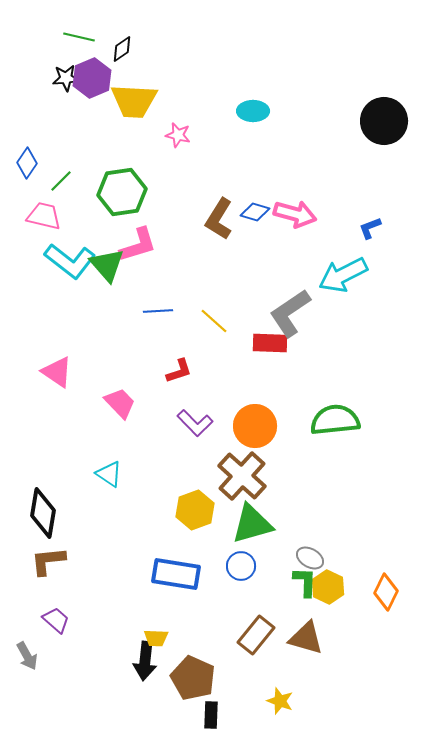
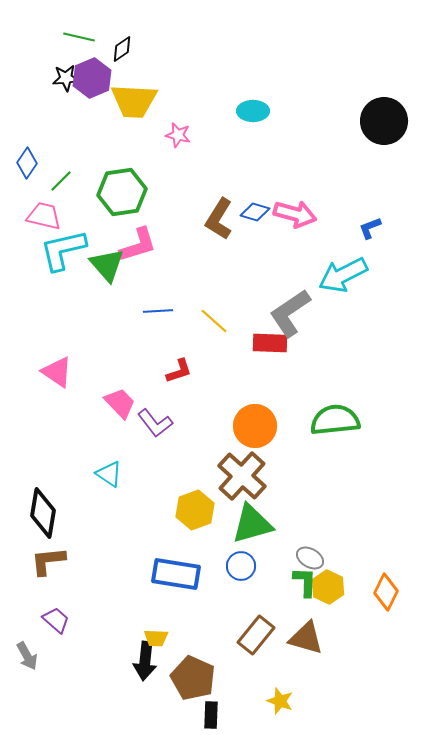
cyan L-shape at (70, 261): moved 7 px left, 11 px up; rotated 129 degrees clockwise
purple L-shape at (195, 423): moved 40 px left; rotated 6 degrees clockwise
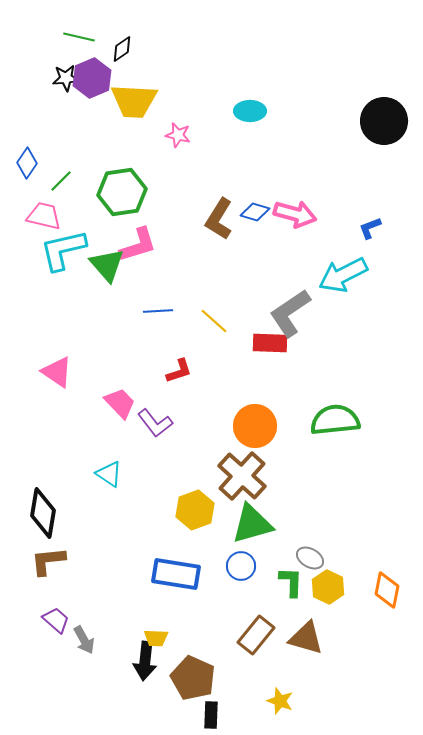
cyan ellipse at (253, 111): moved 3 px left
green L-shape at (305, 582): moved 14 px left
orange diamond at (386, 592): moved 1 px right, 2 px up; rotated 15 degrees counterclockwise
gray arrow at (27, 656): moved 57 px right, 16 px up
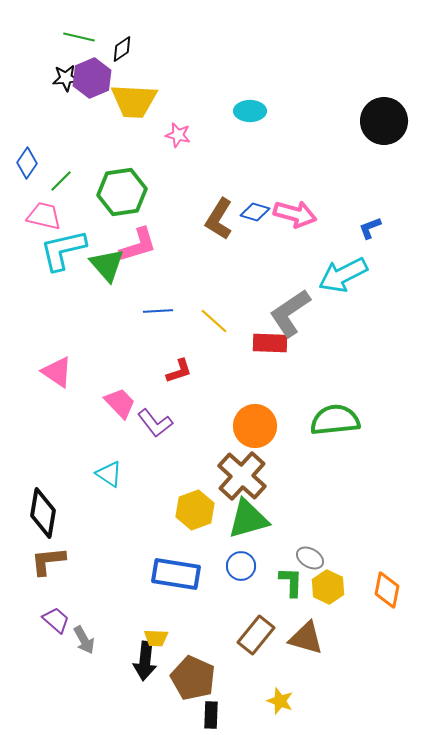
green triangle at (252, 524): moved 4 px left, 5 px up
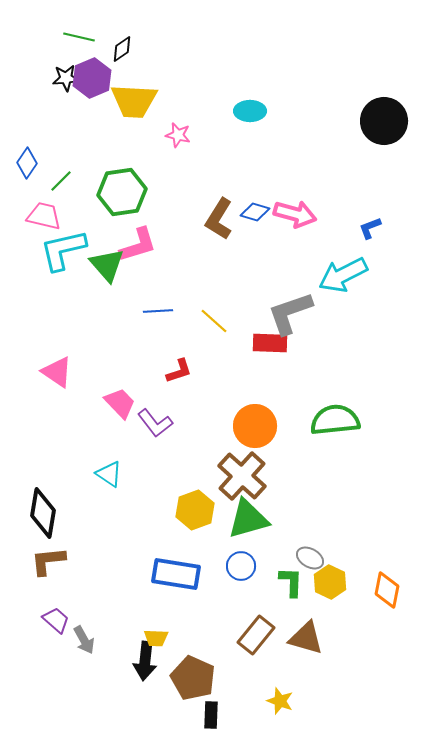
gray L-shape at (290, 313): rotated 15 degrees clockwise
yellow hexagon at (328, 587): moved 2 px right, 5 px up
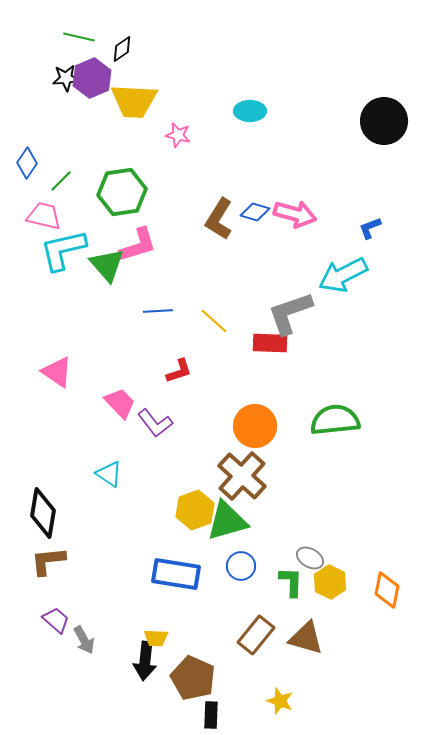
green triangle at (248, 519): moved 21 px left, 2 px down
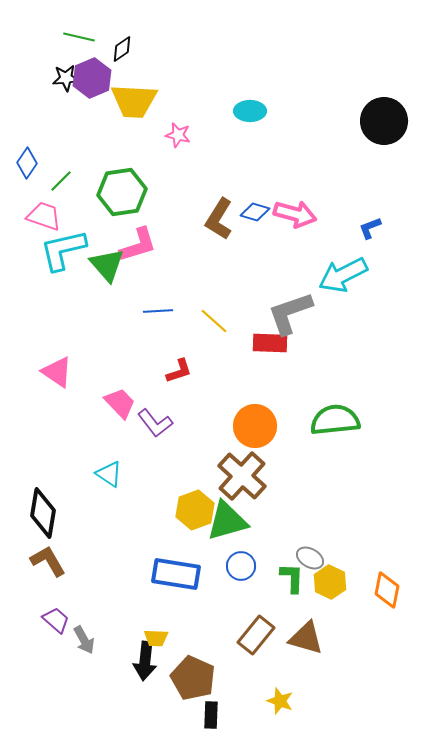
pink trapezoid at (44, 216): rotated 6 degrees clockwise
brown L-shape at (48, 561): rotated 66 degrees clockwise
green L-shape at (291, 582): moved 1 px right, 4 px up
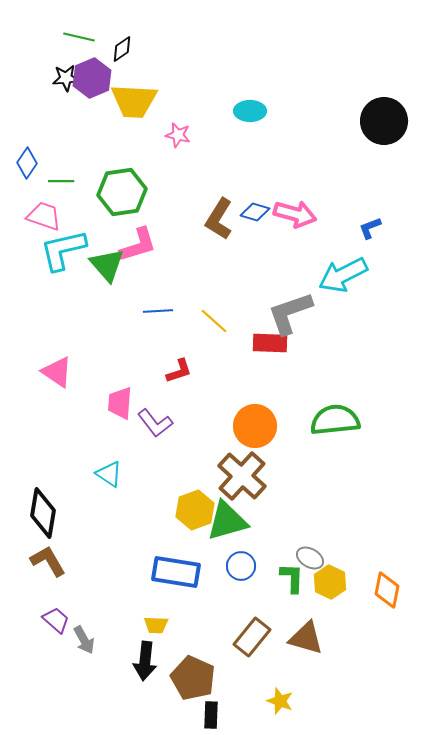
green line at (61, 181): rotated 45 degrees clockwise
pink trapezoid at (120, 403): rotated 132 degrees counterclockwise
blue rectangle at (176, 574): moved 2 px up
brown rectangle at (256, 635): moved 4 px left, 2 px down
yellow trapezoid at (156, 638): moved 13 px up
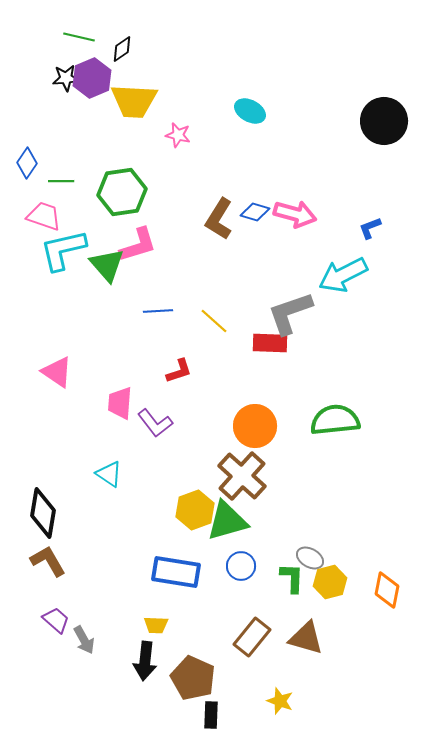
cyan ellipse at (250, 111): rotated 28 degrees clockwise
yellow hexagon at (330, 582): rotated 20 degrees clockwise
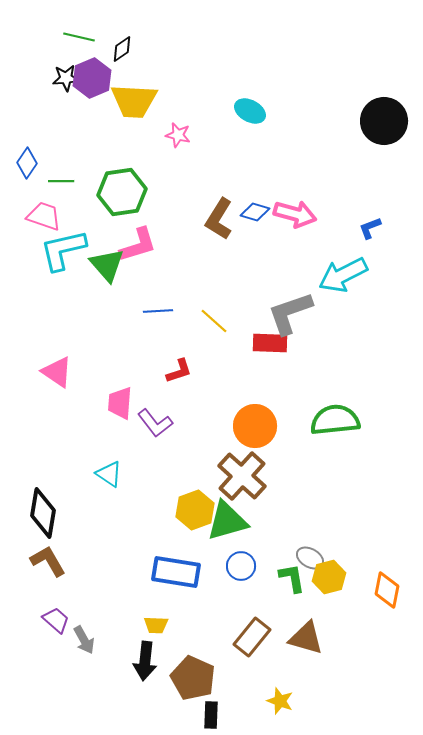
green L-shape at (292, 578): rotated 12 degrees counterclockwise
yellow hexagon at (330, 582): moved 1 px left, 5 px up
